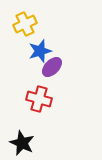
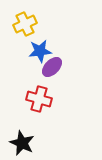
blue star: rotated 10 degrees clockwise
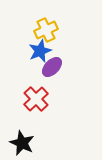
yellow cross: moved 21 px right, 6 px down
blue star: rotated 15 degrees counterclockwise
red cross: moved 3 px left; rotated 30 degrees clockwise
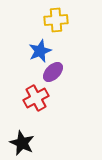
yellow cross: moved 10 px right, 10 px up; rotated 20 degrees clockwise
purple ellipse: moved 1 px right, 5 px down
red cross: moved 1 px up; rotated 15 degrees clockwise
